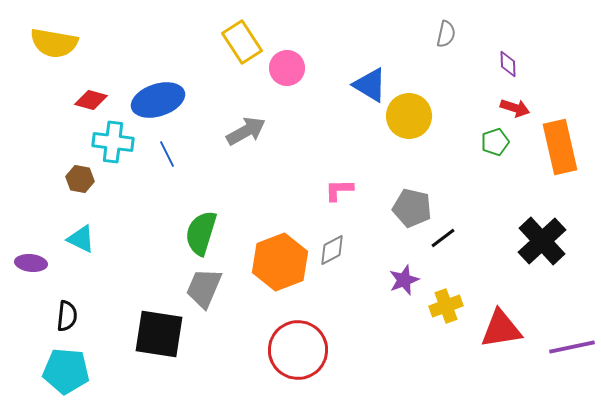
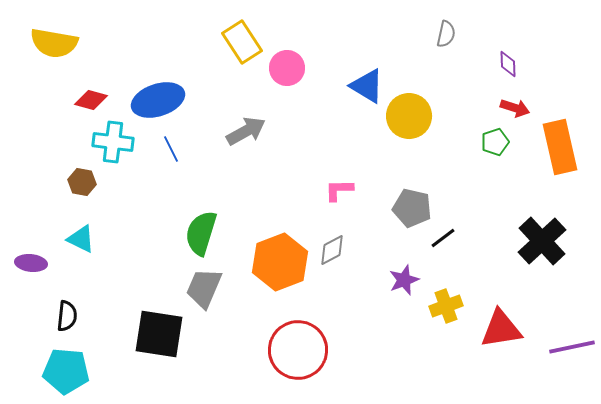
blue triangle: moved 3 px left, 1 px down
blue line: moved 4 px right, 5 px up
brown hexagon: moved 2 px right, 3 px down
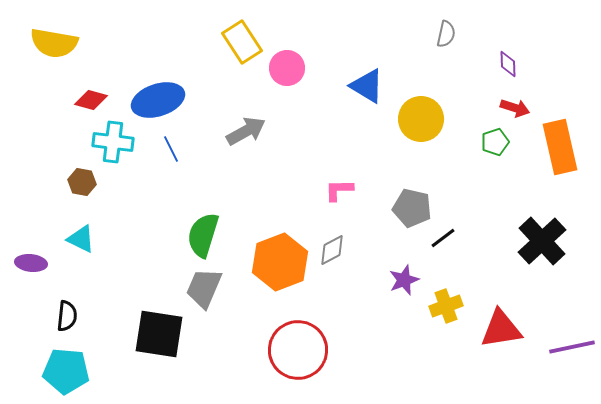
yellow circle: moved 12 px right, 3 px down
green semicircle: moved 2 px right, 2 px down
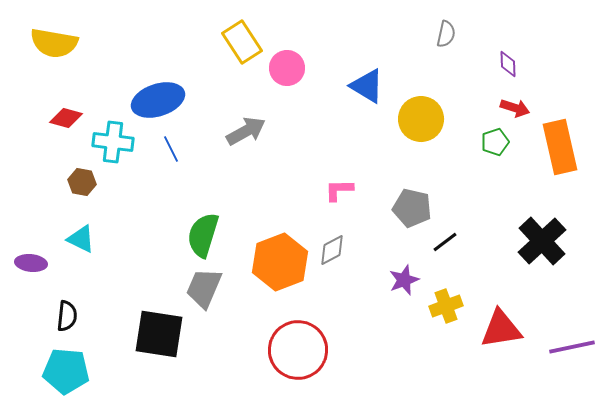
red diamond: moved 25 px left, 18 px down
black line: moved 2 px right, 4 px down
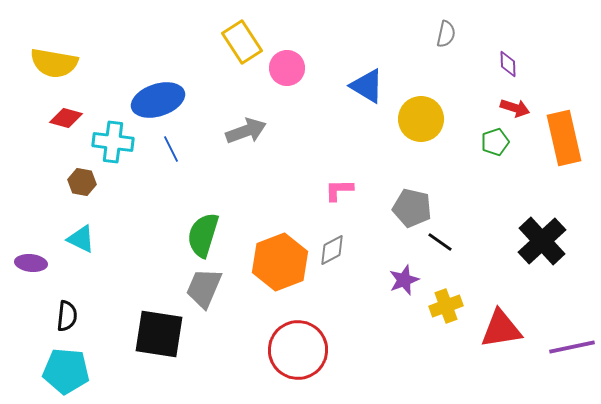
yellow semicircle: moved 20 px down
gray arrow: rotated 9 degrees clockwise
orange rectangle: moved 4 px right, 9 px up
black line: moved 5 px left; rotated 72 degrees clockwise
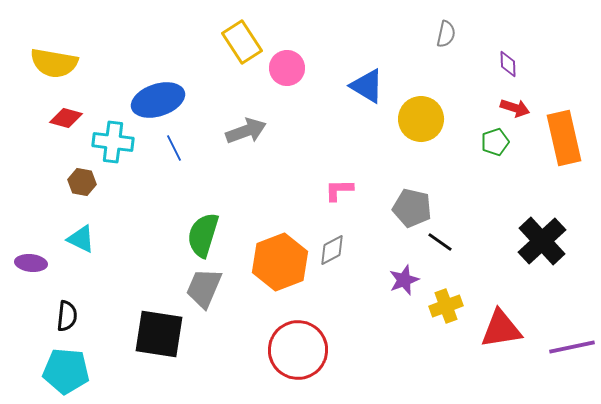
blue line: moved 3 px right, 1 px up
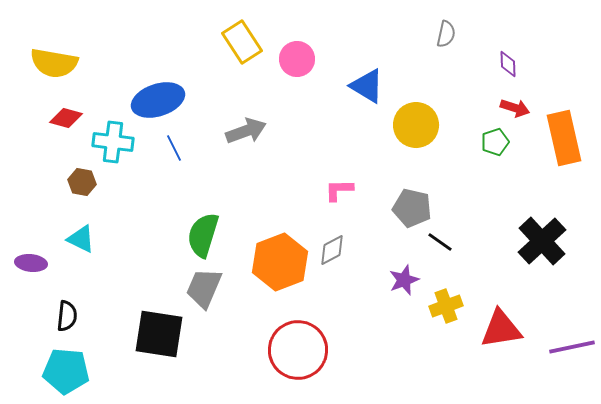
pink circle: moved 10 px right, 9 px up
yellow circle: moved 5 px left, 6 px down
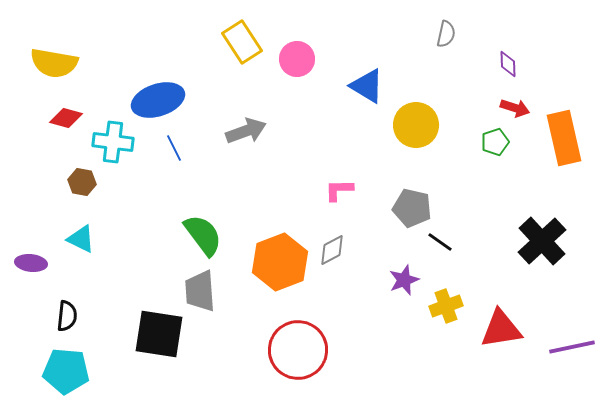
green semicircle: rotated 126 degrees clockwise
gray trapezoid: moved 4 px left, 3 px down; rotated 27 degrees counterclockwise
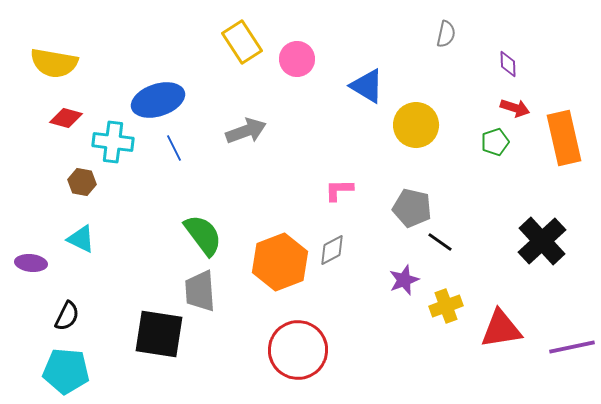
black semicircle: rotated 20 degrees clockwise
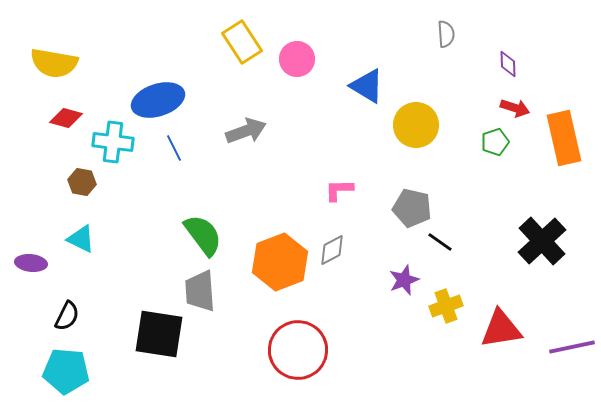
gray semicircle: rotated 16 degrees counterclockwise
